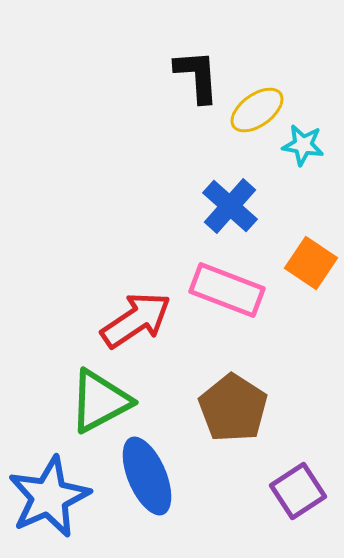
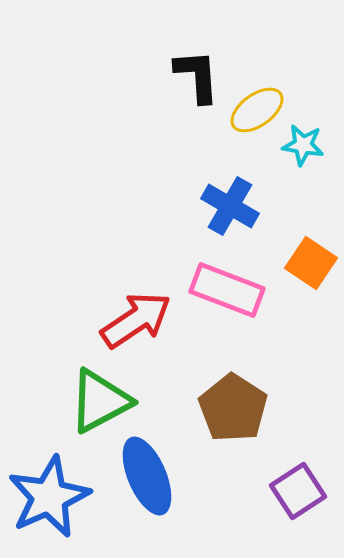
blue cross: rotated 12 degrees counterclockwise
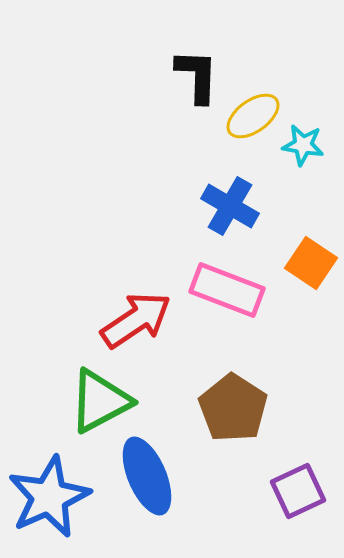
black L-shape: rotated 6 degrees clockwise
yellow ellipse: moved 4 px left, 6 px down
purple square: rotated 8 degrees clockwise
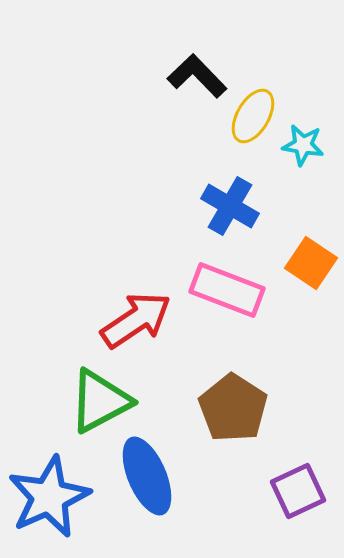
black L-shape: rotated 46 degrees counterclockwise
yellow ellipse: rotated 24 degrees counterclockwise
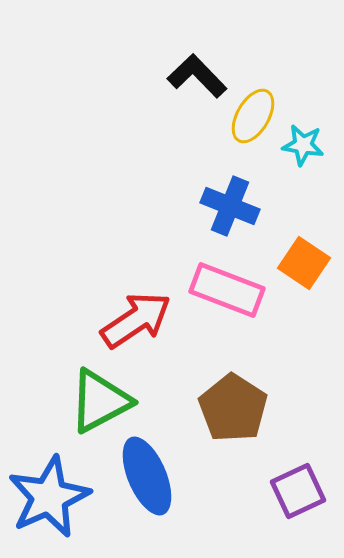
blue cross: rotated 8 degrees counterclockwise
orange square: moved 7 px left
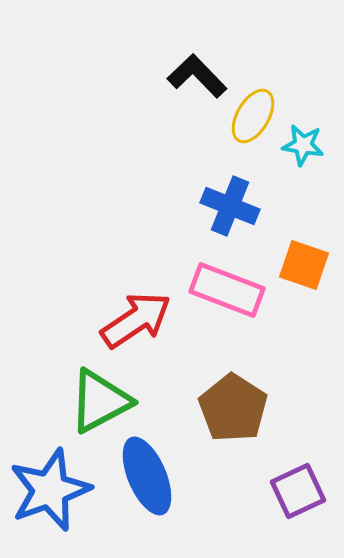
orange square: moved 2 px down; rotated 15 degrees counterclockwise
blue star: moved 1 px right, 7 px up; rotated 4 degrees clockwise
